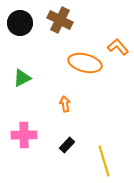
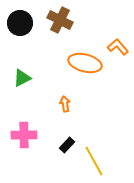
yellow line: moved 10 px left; rotated 12 degrees counterclockwise
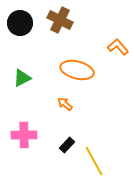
orange ellipse: moved 8 px left, 7 px down
orange arrow: rotated 42 degrees counterclockwise
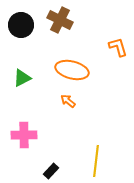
black circle: moved 1 px right, 2 px down
orange L-shape: rotated 25 degrees clockwise
orange ellipse: moved 5 px left
orange arrow: moved 3 px right, 3 px up
black rectangle: moved 16 px left, 26 px down
yellow line: moved 2 px right; rotated 36 degrees clockwise
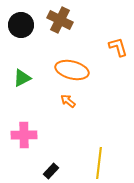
yellow line: moved 3 px right, 2 px down
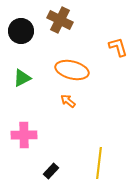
black circle: moved 6 px down
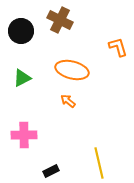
yellow line: rotated 20 degrees counterclockwise
black rectangle: rotated 21 degrees clockwise
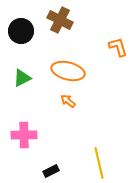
orange ellipse: moved 4 px left, 1 px down
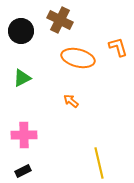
orange ellipse: moved 10 px right, 13 px up
orange arrow: moved 3 px right
black rectangle: moved 28 px left
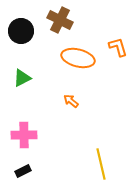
yellow line: moved 2 px right, 1 px down
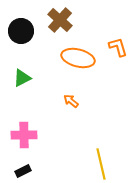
brown cross: rotated 15 degrees clockwise
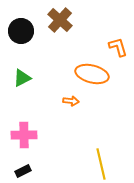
orange ellipse: moved 14 px right, 16 px down
orange arrow: rotated 147 degrees clockwise
